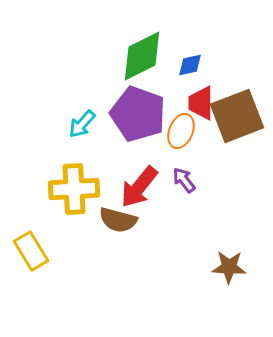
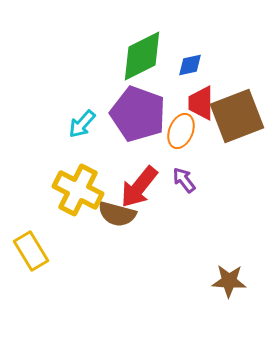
yellow cross: moved 4 px right, 1 px down; rotated 30 degrees clockwise
brown semicircle: moved 1 px left, 6 px up
brown star: moved 14 px down
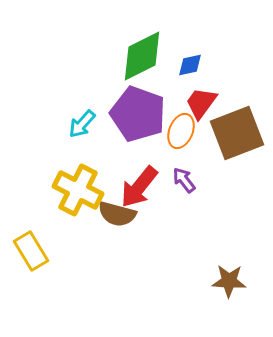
red trapezoid: rotated 36 degrees clockwise
brown square: moved 17 px down
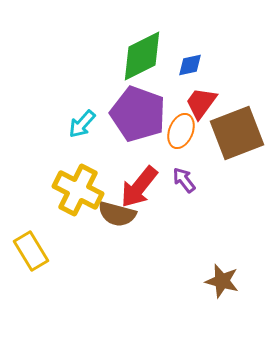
brown star: moved 7 px left; rotated 12 degrees clockwise
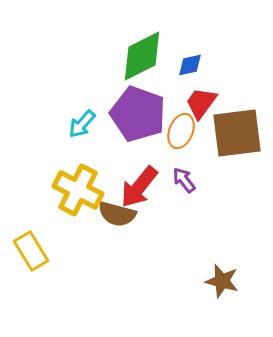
brown square: rotated 14 degrees clockwise
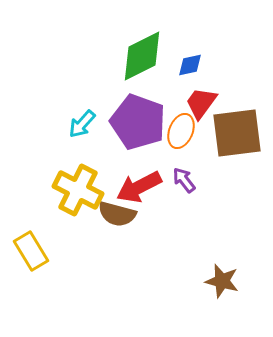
purple pentagon: moved 8 px down
red arrow: rotated 24 degrees clockwise
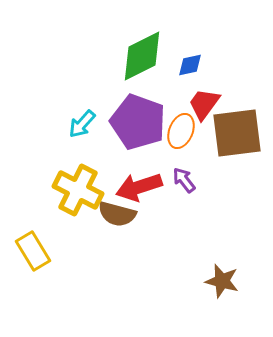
red trapezoid: moved 3 px right, 1 px down
red arrow: rotated 9 degrees clockwise
yellow rectangle: moved 2 px right
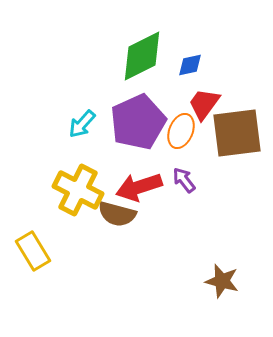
purple pentagon: rotated 28 degrees clockwise
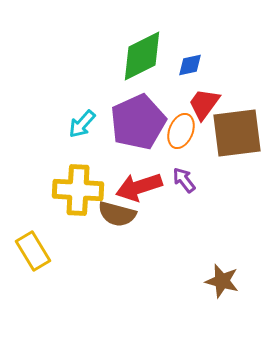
yellow cross: rotated 24 degrees counterclockwise
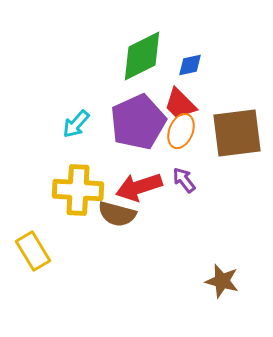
red trapezoid: moved 24 px left; rotated 81 degrees counterclockwise
cyan arrow: moved 6 px left
